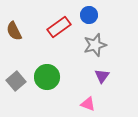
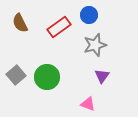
brown semicircle: moved 6 px right, 8 px up
gray square: moved 6 px up
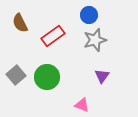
red rectangle: moved 6 px left, 9 px down
gray star: moved 5 px up
pink triangle: moved 6 px left, 1 px down
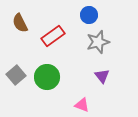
gray star: moved 3 px right, 2 px down
purple triangle: rotated 14 degrees counterclockwise
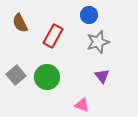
red rectangle: rotated 25 degrees counterclockwise
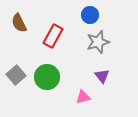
blue circle: moved 1 px right
brown semicircle: moved 1 px left
pink triangle: moved 1 px right, 8 px up; rotated 35 degrees counterclockwise
